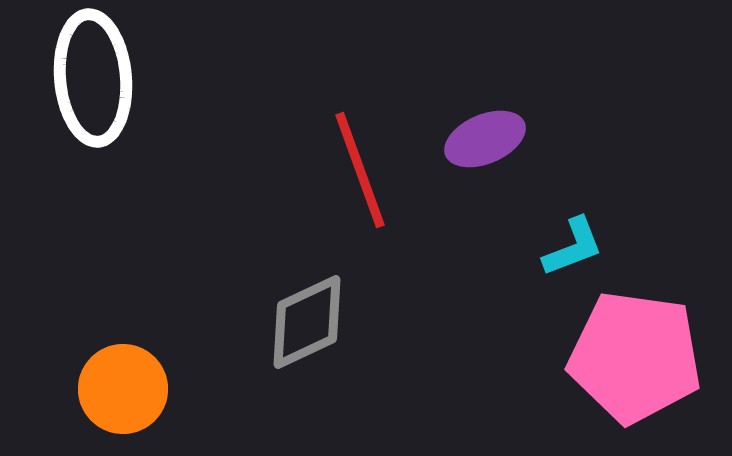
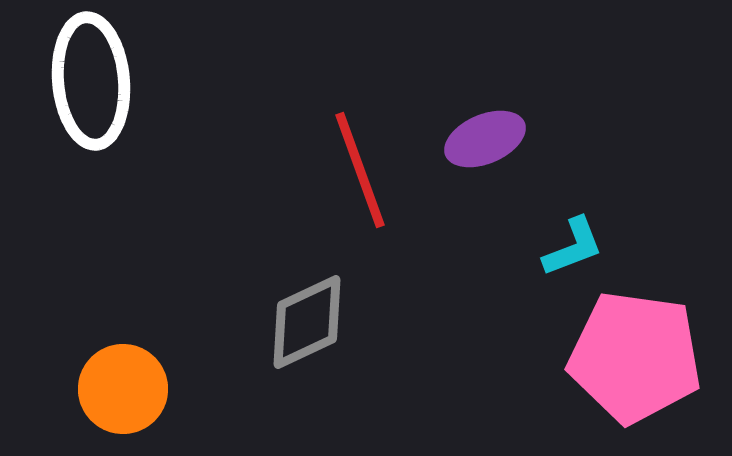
white ellipse: moved 2 px left, 3 px down
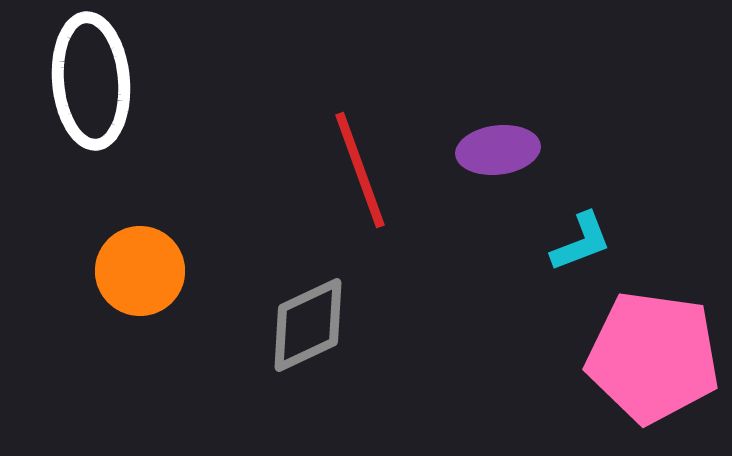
purple ellipse: moved 13 px right, 11 px down; rotated 16 degrees clockwise
cyan L-shape: moved 8 px right, 5 px up
gray diamond: moved 1 px right, 3 px down
pink pentagon: moved 18 px right
orange circle: moved 17 px right, 118 px up
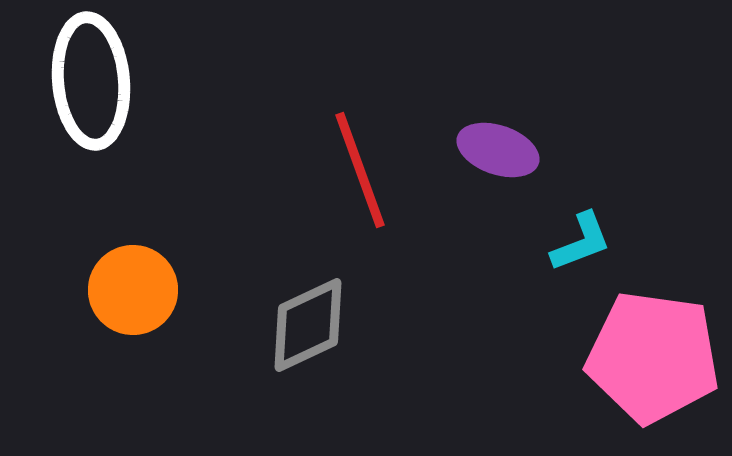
purple ellipse: rotated 26 degrees clockwise
orange circle: moved 7 px left, 19 px down
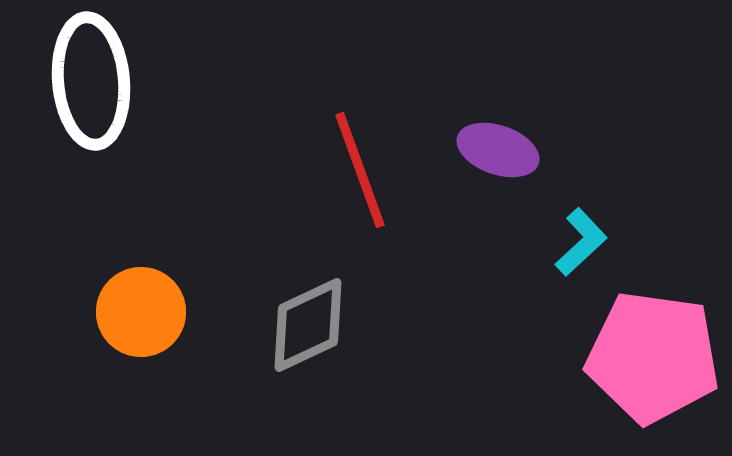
cyan L-shape: rotated 22 degrees counterclockwise
orange circle: moved 8 px right, 22 px down
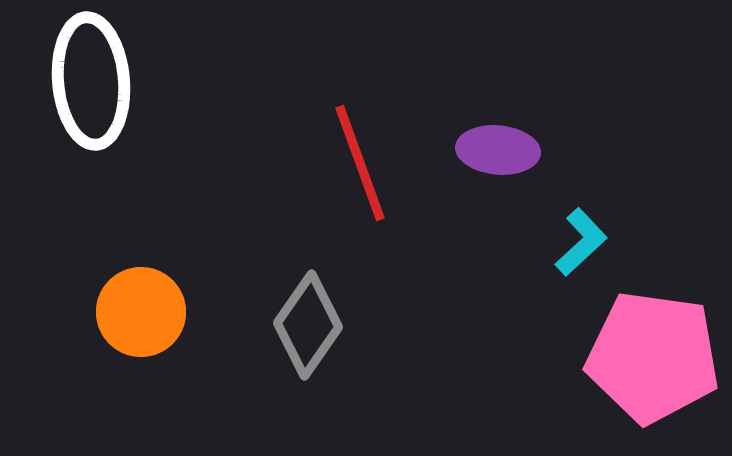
purple ellipse: rotated 14 degrees counterclockwise
red line: moved 7 px up
gray diamond: rotated 30 degrees counterclockwise
